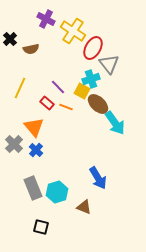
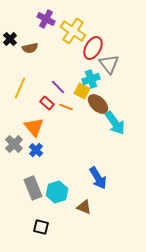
brown semicircle: moved 1 px left, 1 px up
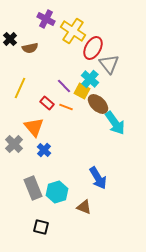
cyan cross: moved 1 px left; rotated 30 degrees counterclockwise
purple line: moved 6 px right, 1 px up
blue cross: moved 8 px right
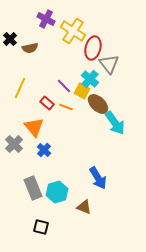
red ellipse: rotated 15 degrees counterclockwise
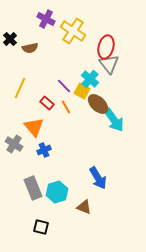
red ellipse: moved 13 px right, 1 px up
orange line: rotated 40 degrees clockwise
cyan arrow: moved 1 px left, 3 px up
gray cross: rotated 12 degrees counterclockwise
blue cross: rotated 24 degrees clockwise
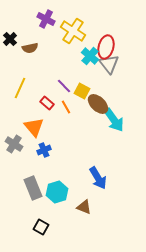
cyan cross: moved 23 px up
black square: rotated 14 degrees clockwise
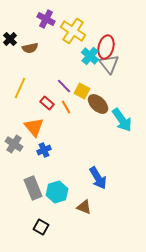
cyan arrow: moved 8 px right
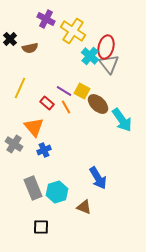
purple line: moved 5 px down; rotated 14 degrees counterclockwise
black square: rotated 28 degrees counterclockwise
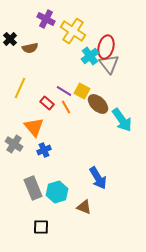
cyan cross: rotated 12 degrees clockwise
